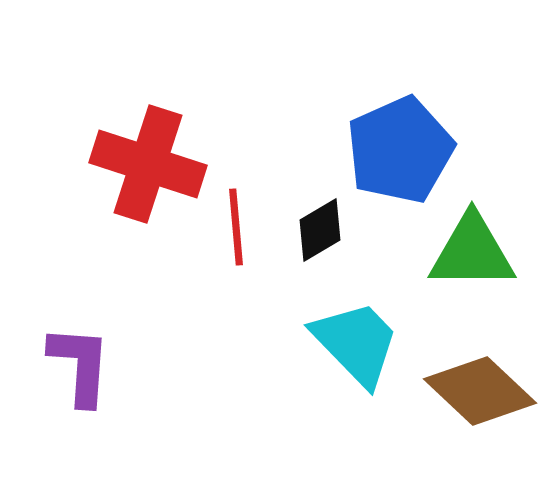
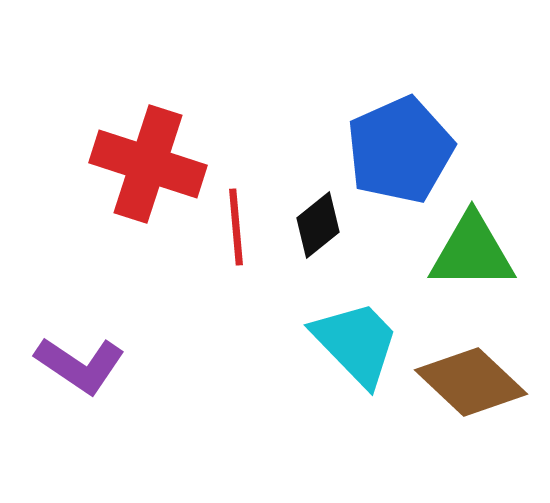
black diamond: moved 2 px left, 5 px up; rotated 8 degrees counterclockwise
purple L-shape: rotated 120 degrees clockwise
brown diamond: moved 9 px left, 9 px up
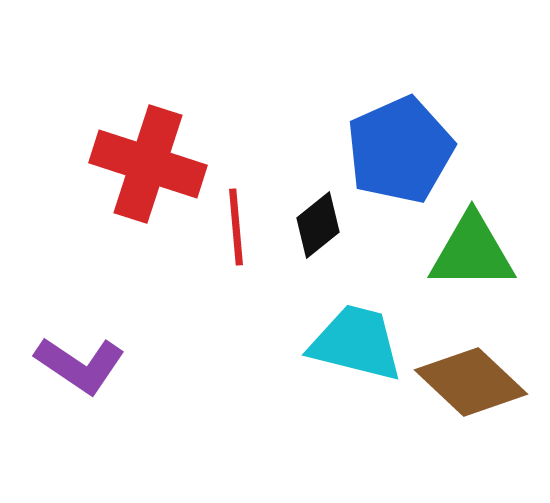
cyan trapezoid: rotated 32 degrees counterclockwise
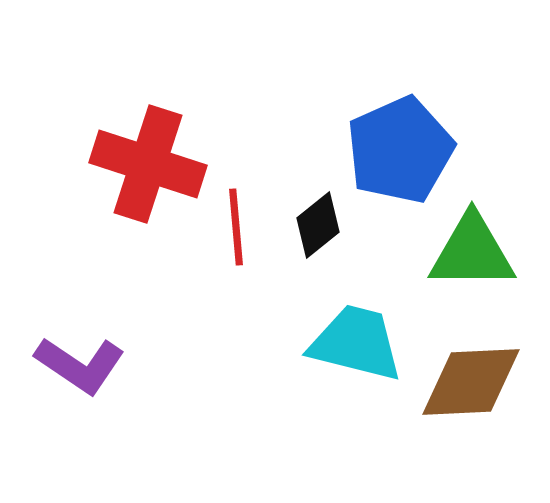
brown diamond: rotated 46 degrees counterclockwise
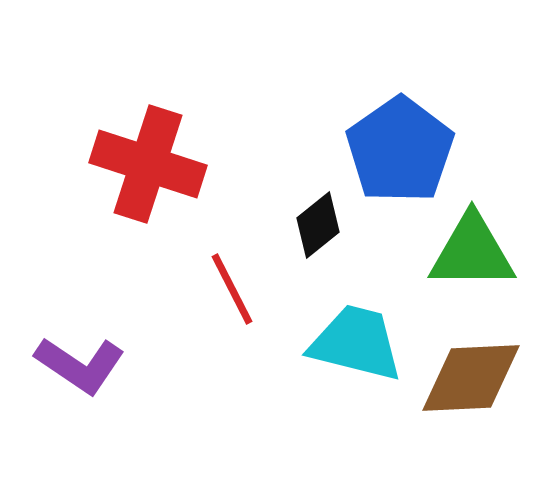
blue pentagon: rotated 11 degrees counterclockwise
red line: moved 4 px left, 62 px down; rotated 22 degrees counterclockwise
brown diamond: moved 4 px up
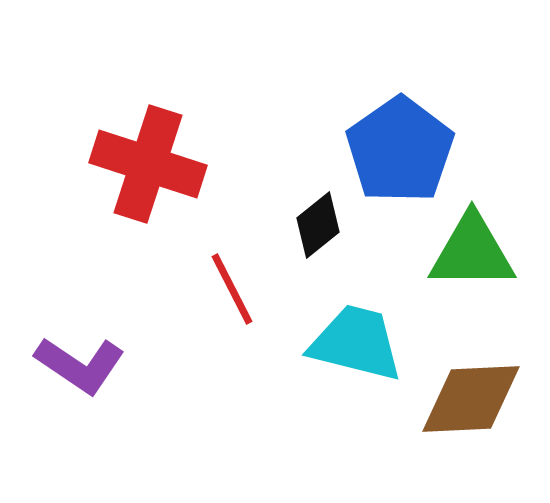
brown diamond: moved 21 px down
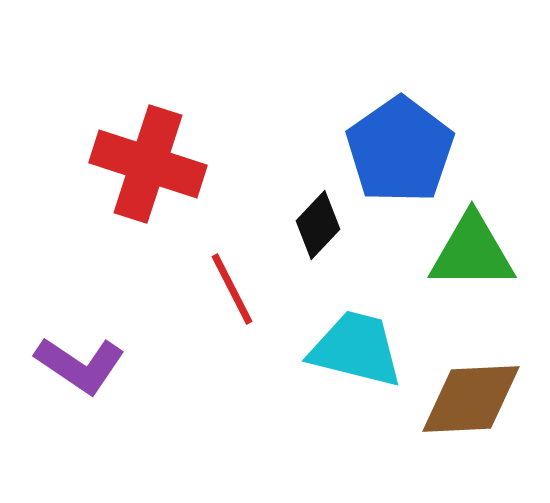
black diamond: rotated 8 degrees counterclockwise
cyan trapezoid: moved 6 px down
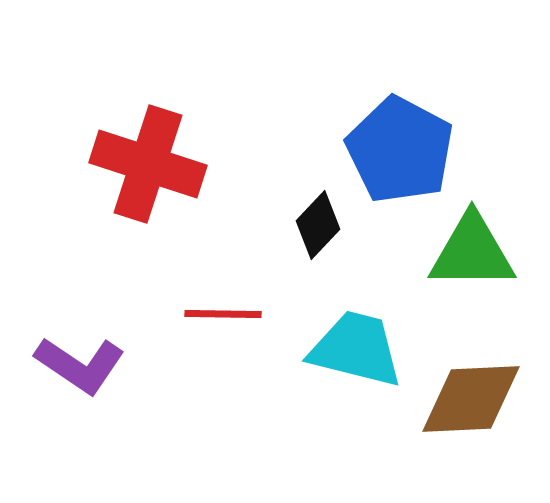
blue pentagon: rotated 9 degrees counterclockwise
red line: moved 9 px left, 25 px down; rotated 62 degrees counterclockwise
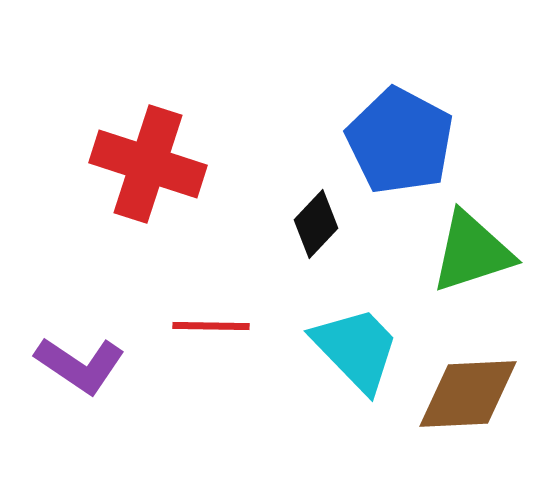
blue pentagon: moved 9 px up
black diamond: moved 2 px left, 1 px up
green triangle: rotated 18 degrees counterclockwise
red line: moved 12 px left, 12 px down
cyan trapezoid: rotated 32 degrees clockwise
brown diamond: moved 3 px left, 5 px up
